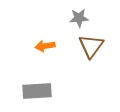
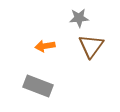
gray rectangle: moved 1 px right, 5 px up; rotated 24 degrees clockwise
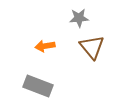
brown triangle: moved 1 px right, 1 px down; rotated 16 degrees counterclockwise
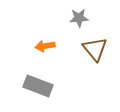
brown triangle: moved 3 px right, 2 px down
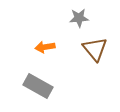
orange arrow: moved 1 px down
gray rectangle: rotated 8 degrees clockwise
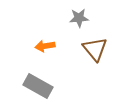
orange arrow: moved 1 px up
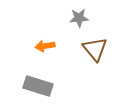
gray rectangle: rotated 12 degrees counterclockwise
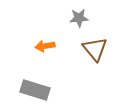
gray rectangle: moved 3 px left, 4 px down
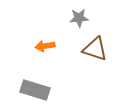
brown triangle: rotated 32 degrees counterclockwise
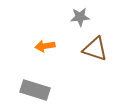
gray star: moved 1 px right, 1 px up
